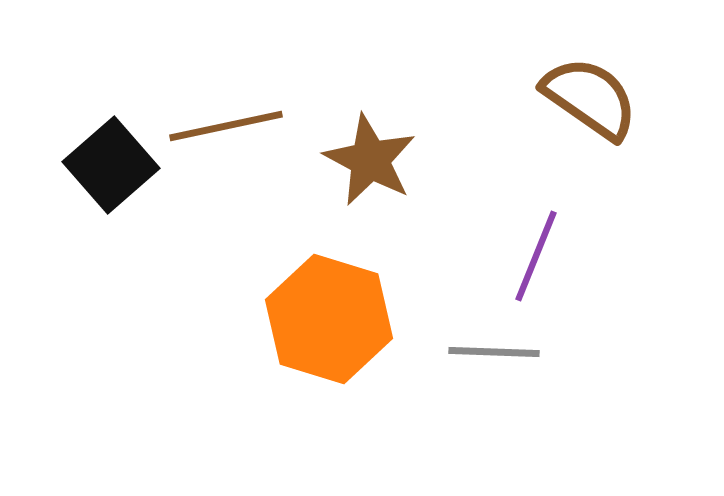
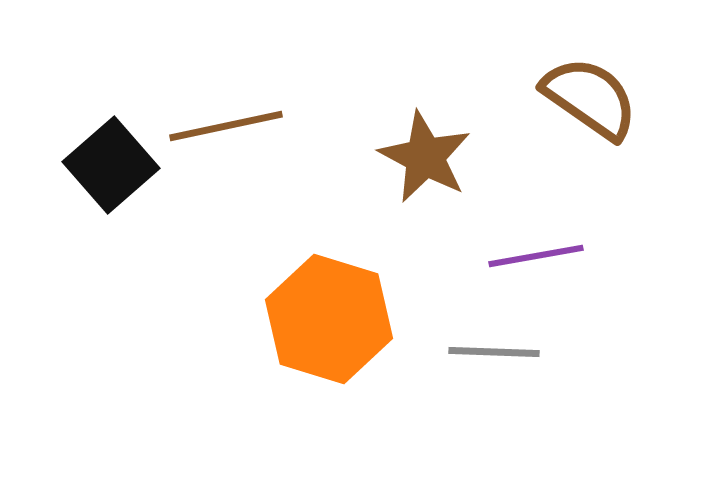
brown star: moved 55 px right, 3 px up
purple line: rotated 58 degrees clockwise
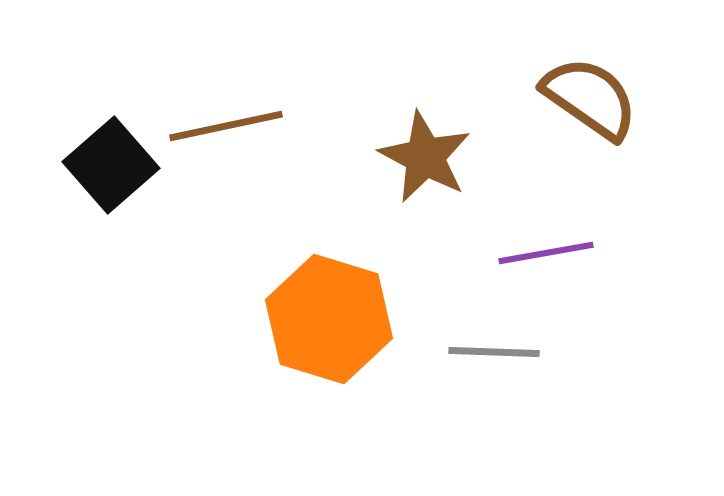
purple line: moved 10 px right, 3 px up
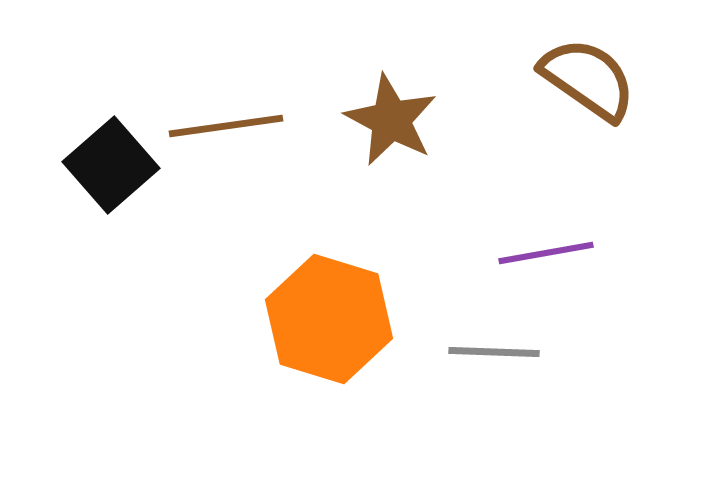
brown semicircle: moved 2 px left, 19 px up
brown line: rotated 4 degrees clockwise
brown star: moved 34 px left, 37 px up
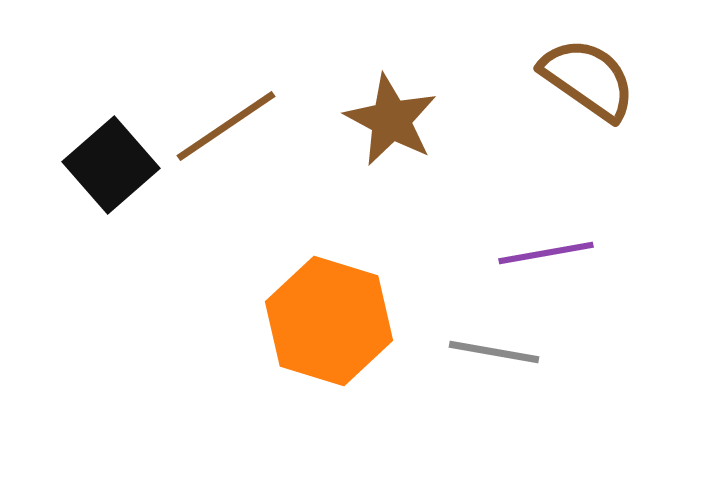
brown line: rotated 26 degrees counterclockwise
orange hexagon: moved 2 px down
gray line: rotated 8 degrees clockwise
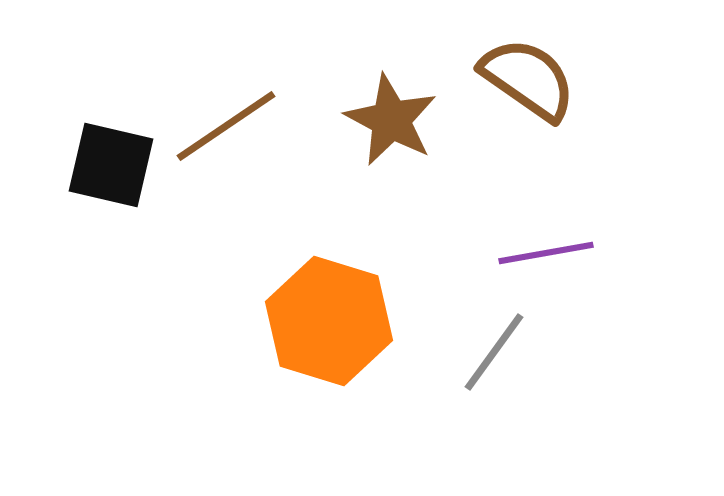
brown semicircle: moved 60 px left
black square: rotated 36 degrees counterclockwise
gray line: rotated 64 degrees counterclockwise
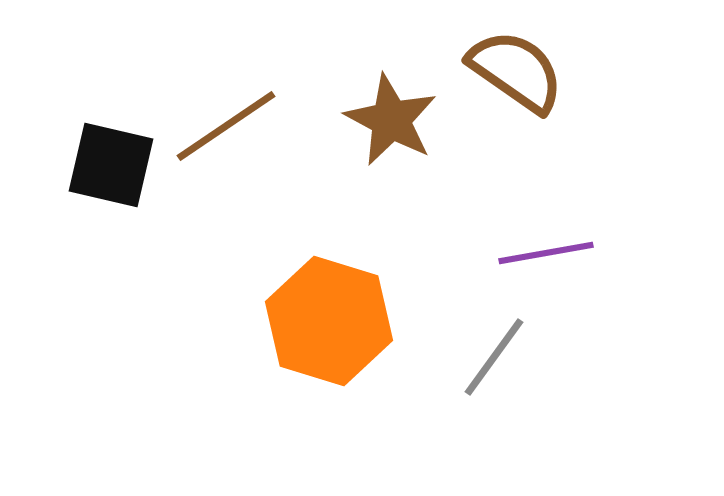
brown semicircle: moved 12 px left, 8 px up
gray line: moved 5 px down
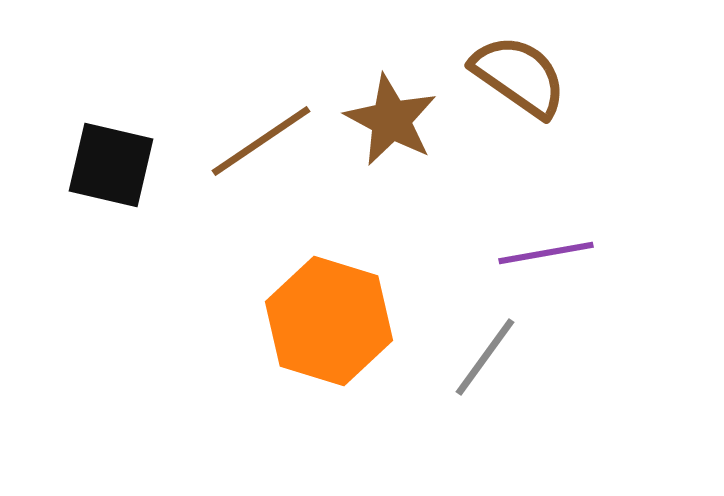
brown semicircle: moved 3 px right, 5 px down
brown line: moved 35 px right, 15 px down
gray line: moved 9 px left
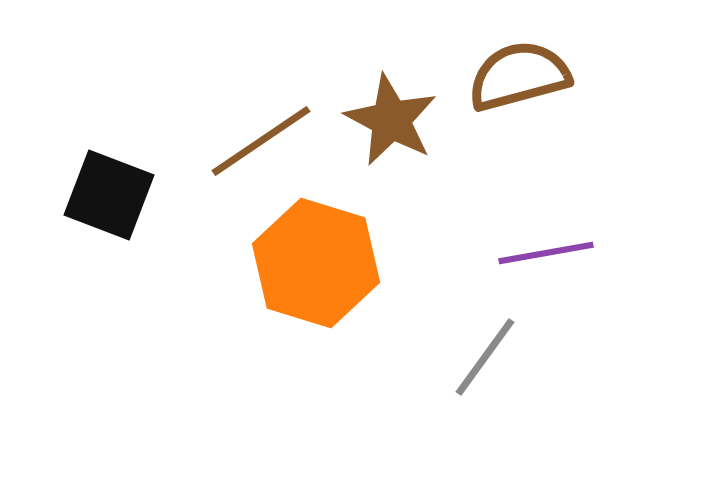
brown semicircle: rotated 50 degrees counterclockwise
black square: moved 2 px left, 30 px down; rotated 8 degrees clockwise
orange hexagon: moved 13 px left, 58 px up
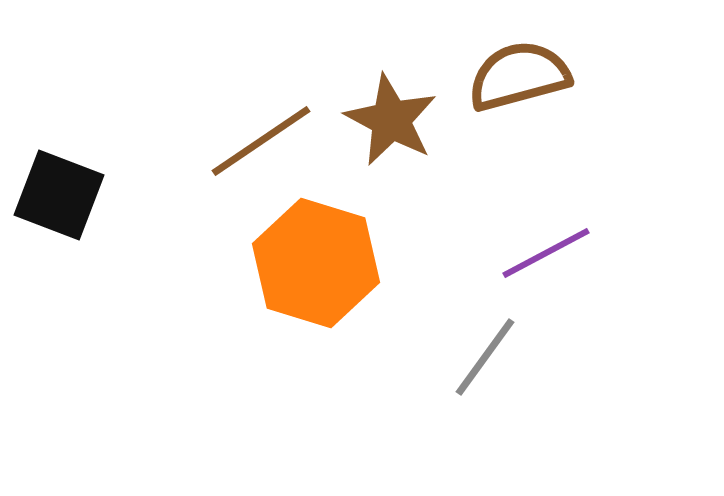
black square: moved 50 px left
purple line: rotated 18 degrees counterclockwise
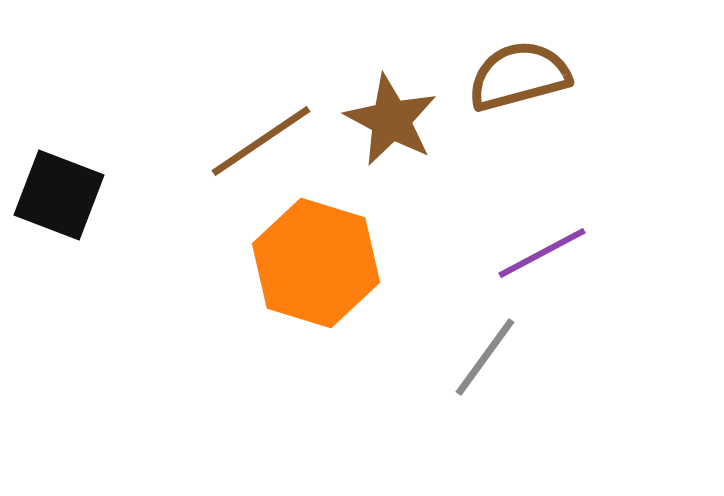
purple line: moved 4 px left
